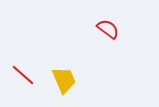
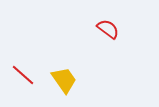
yellow trapezoid: rotated 12 degrees counterclockwise
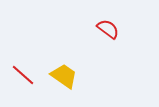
yellow trapezoid: moved 4 px up; rotated 20 degrees counterclockwise
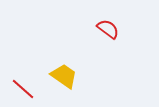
red line: moved 14 px down
